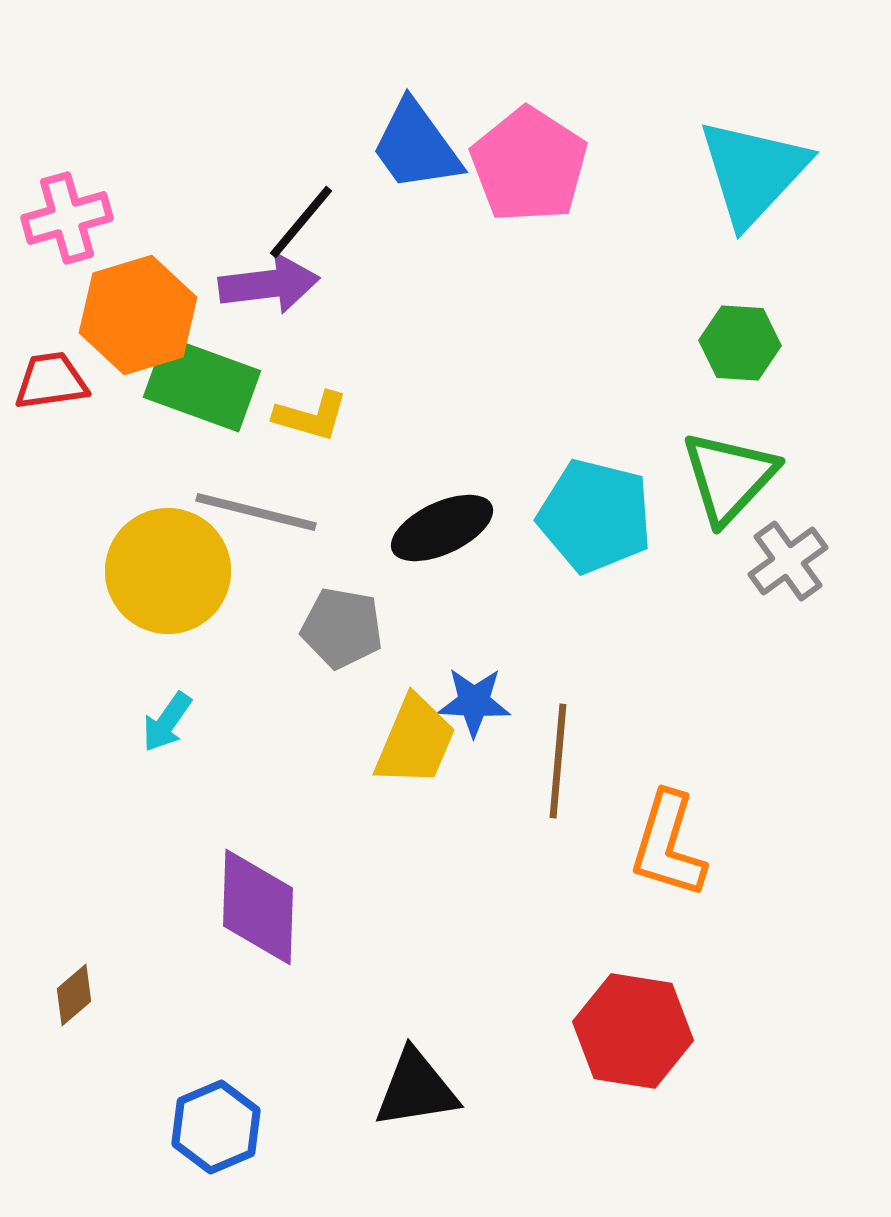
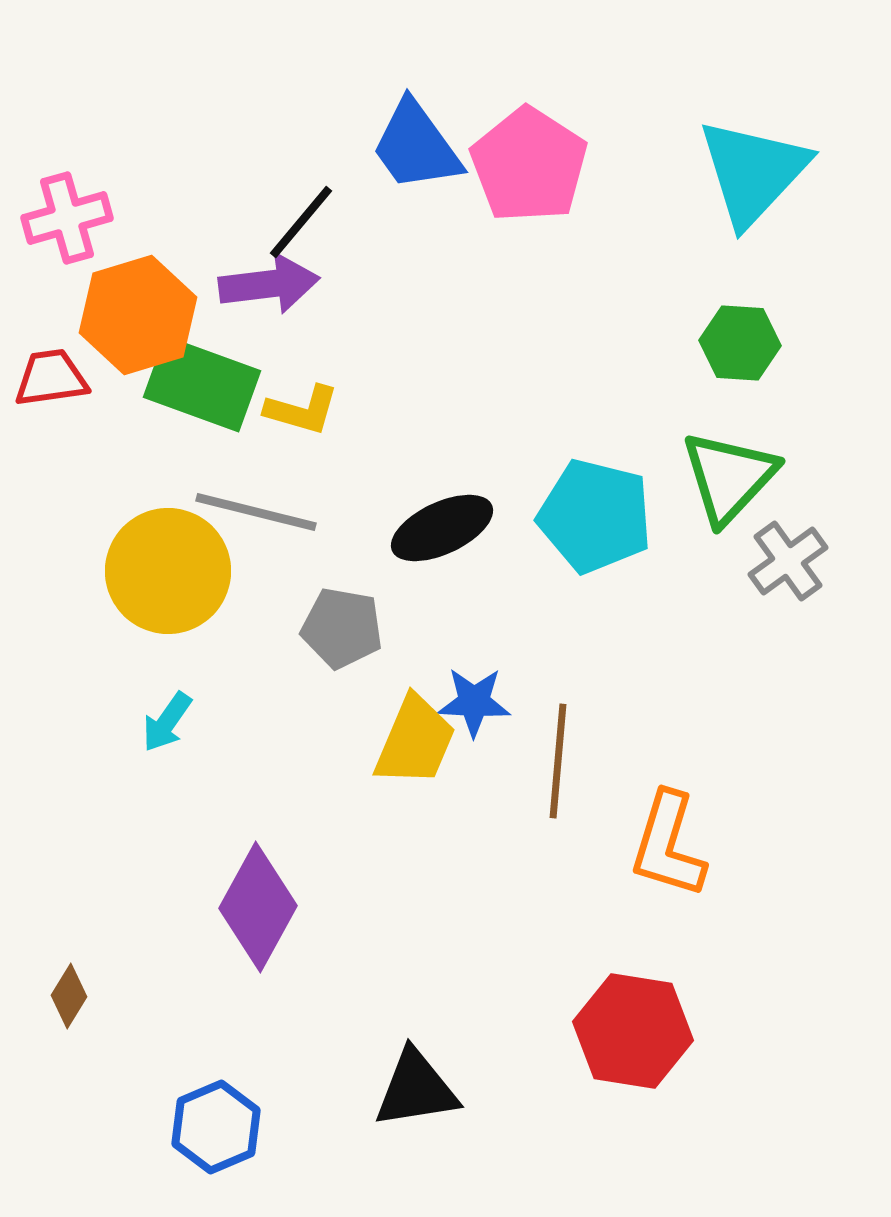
red trapezoid: moved 3 px up
yellow L-shape: moved 9 px left, 6 px up
purple diamond: rotated 27 degrees clockwise
brown diamond: moved 5 px left, 1 px down; rotated 18 degrees counterclockwise
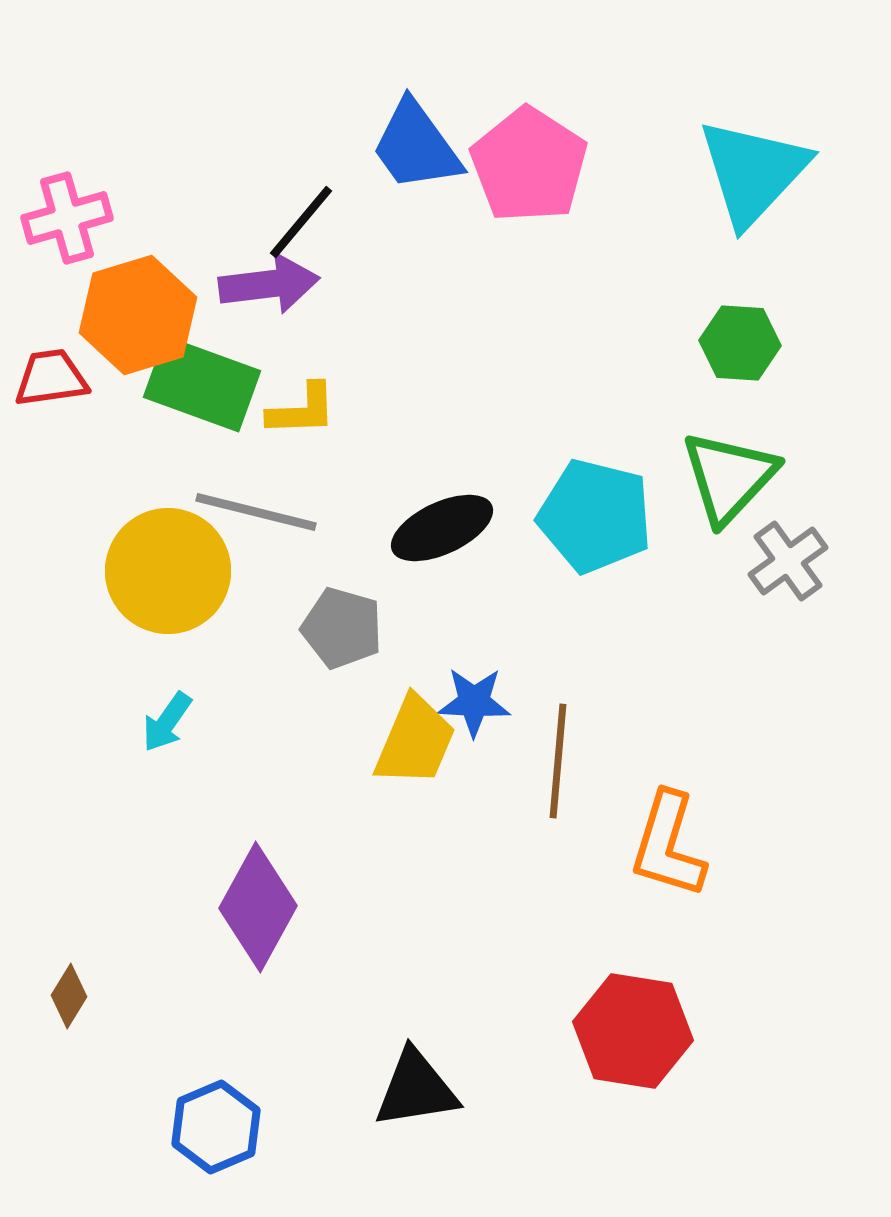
yellow L-shape: rotated 18 degrees counterclockwise
gray pentagon: rotated 6 degrees clockwise
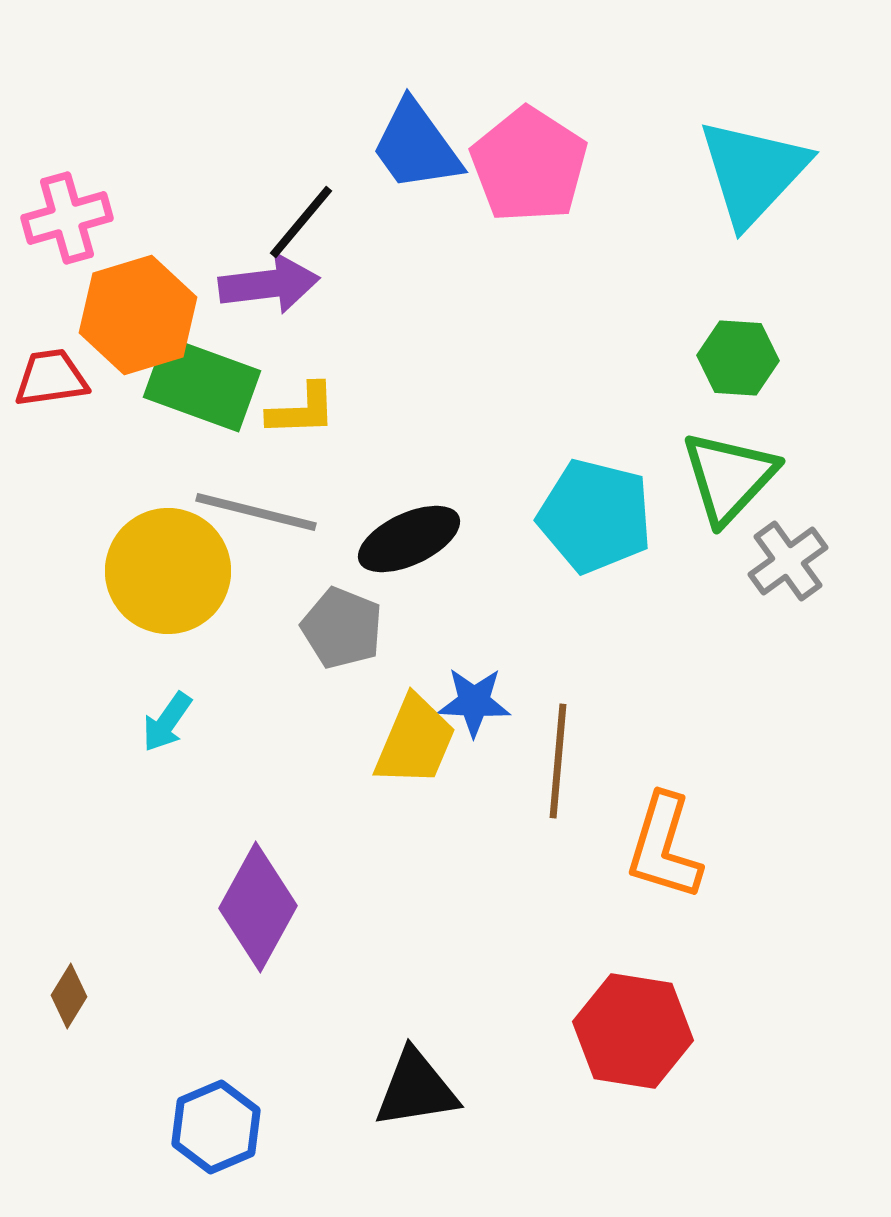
green hexagon: moved 2 px left, 15 px down
black ellipse: moved 33 px left, 11 px down
gray pentagon: rotated 6 degrees clockwise
orange L-shape: moved 4 px left, 2 px down
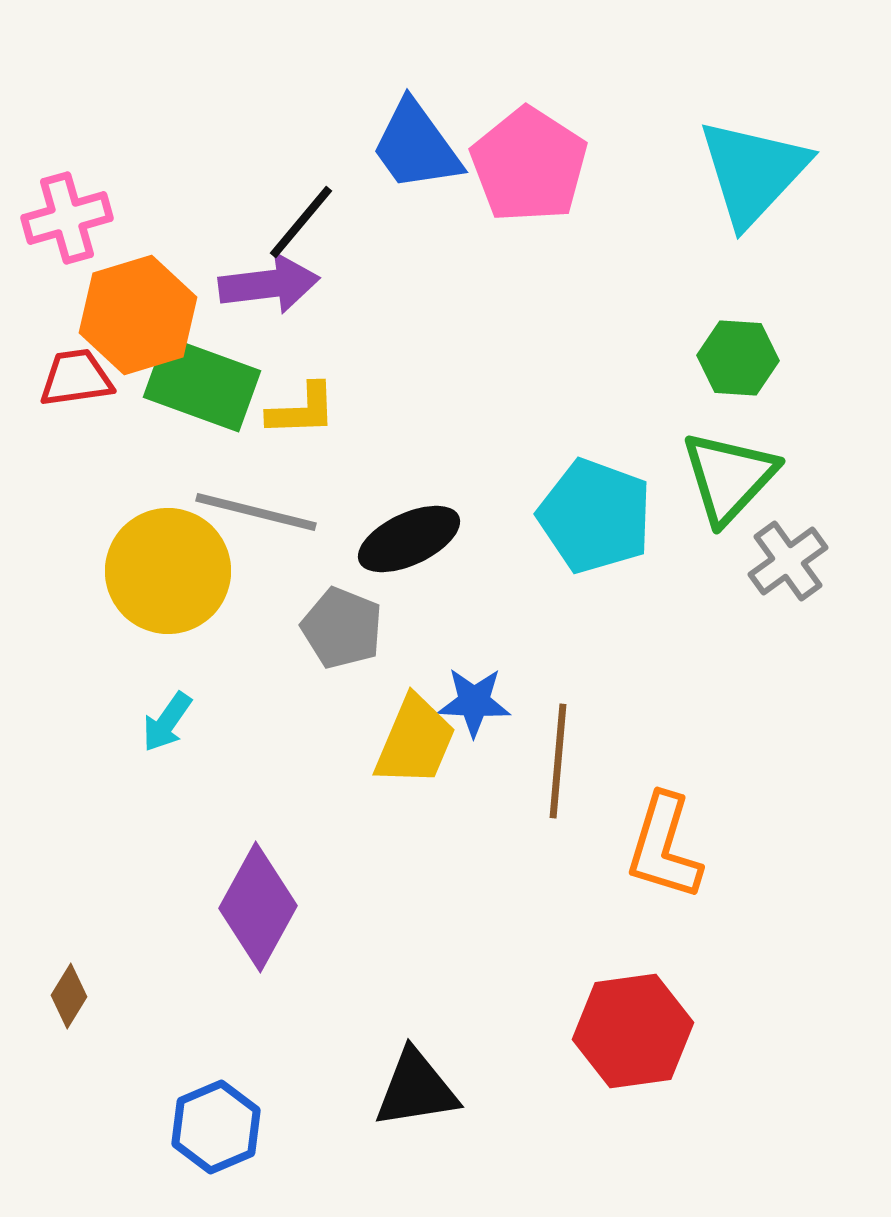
red trapezoid: moved 25 px right
cyan pentagon: rotated 6 degrees clockwise
red hexagon: rotated 17 degrees counterclockwise
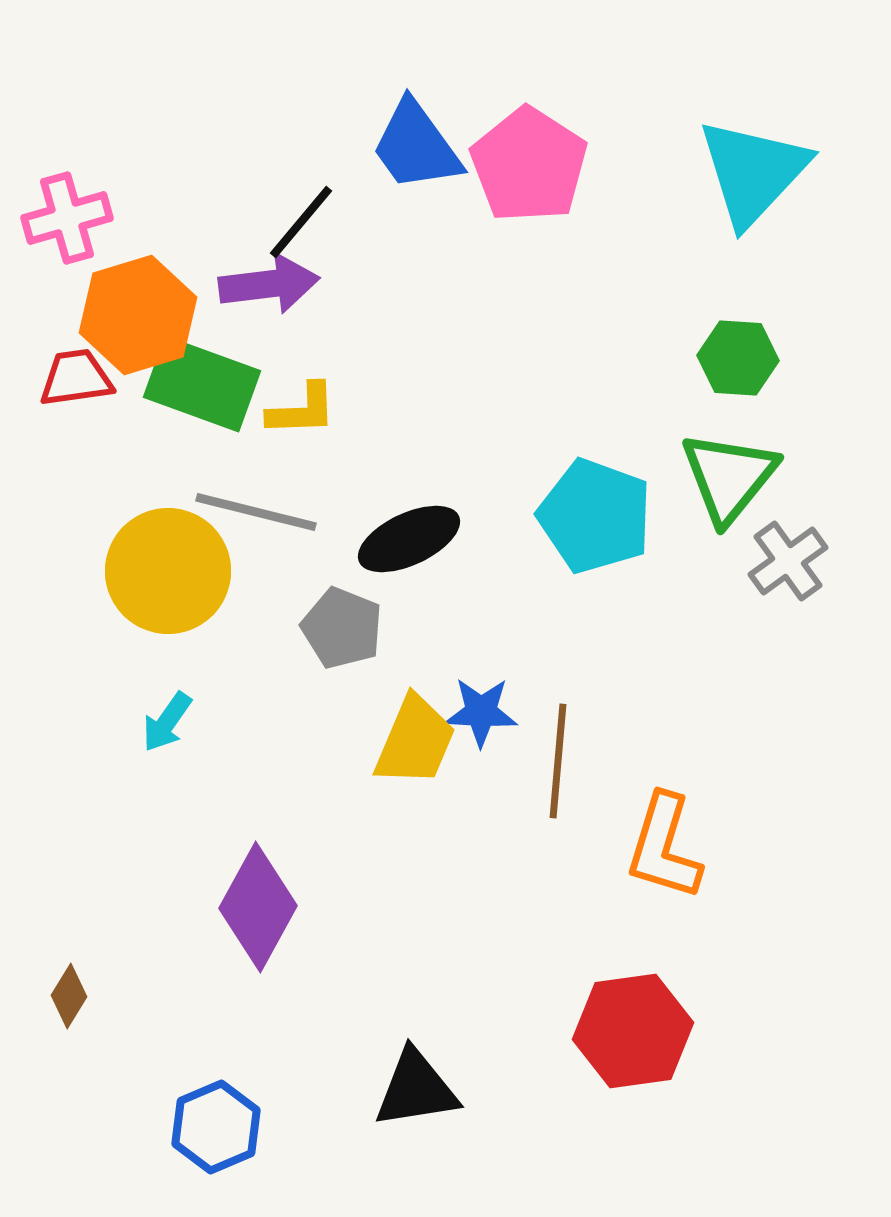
green triangle: rotated 4 degrees counterclockwise
blue star: moved 7 px right, 10 px down
